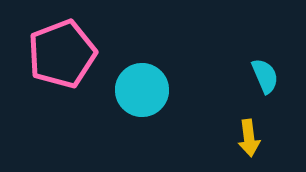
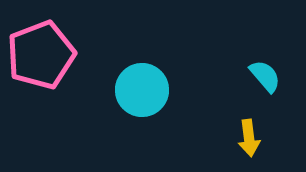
pink pentagon: moved 21 px left, 1 px down
cyan semicircle: rotated 18 degrees counterclockwise
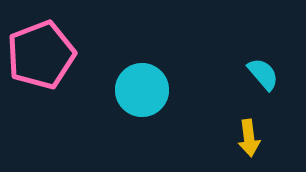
cyan semicircle: moved 2 px left, 2 px up
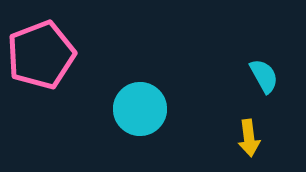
cyan semicircle: moved 1 px right, 2 px down; rotated 12 degrees clockwise
cyan circle: moved 2 px left, 19 px down
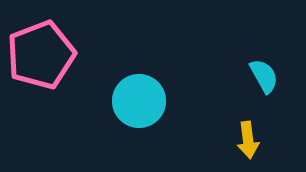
cyan circle: moved 1 px left, 8 px up
yellow arrow: moved 1 px left, 2 px down
